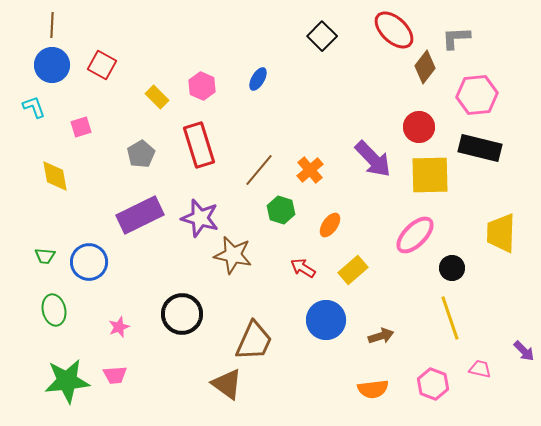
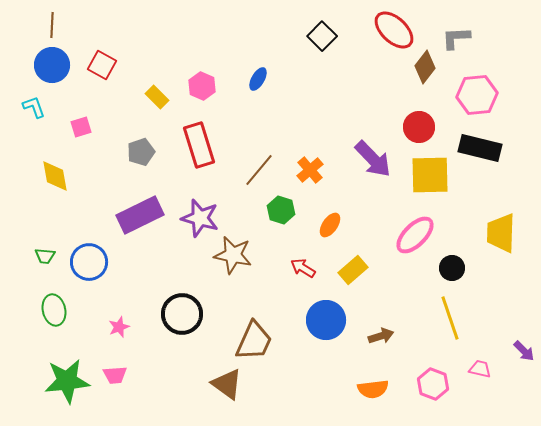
gray pentagon at (141, 154): moved 2 px up; rotated 12 degrees clockwise
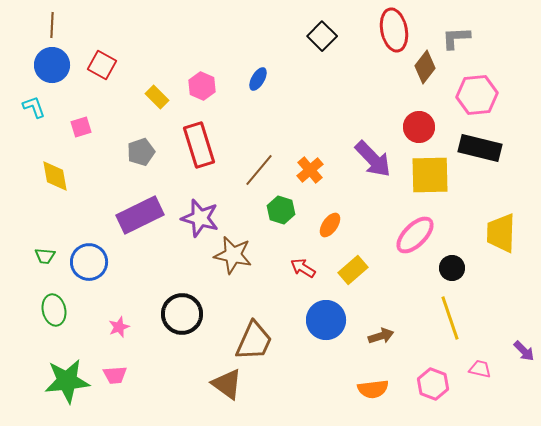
red ellipse at (394, 30): rotated 36 degrees clockwise
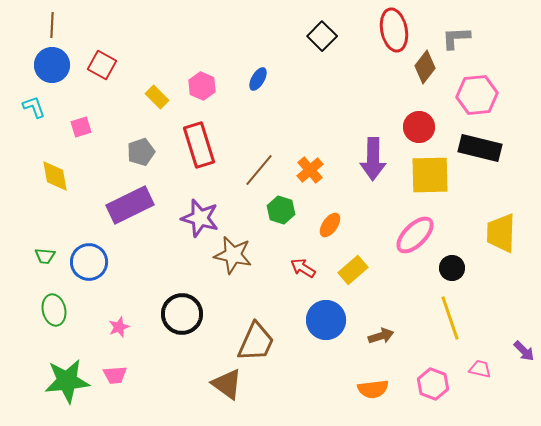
purple arrow at (373, 159): rotated 45 degrees clockwise
purple rectangle at (140, 215): moved 10 px left, 10 px up
brown trapezoid at (254, 341): moved 2 px right, 1 px down
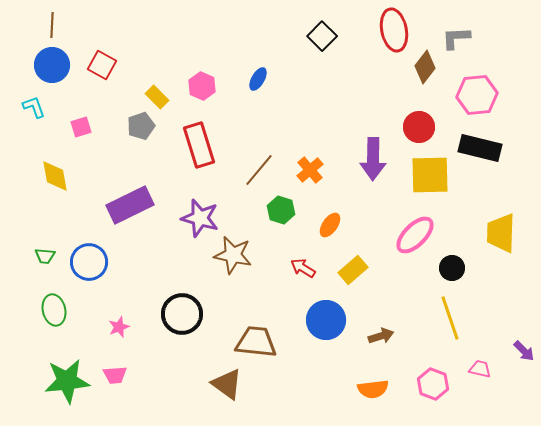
gray pentagon at (141, 152): moved 26 px up
brown trapezoid at (256, 342): rotated 108 degrees counterclockwise
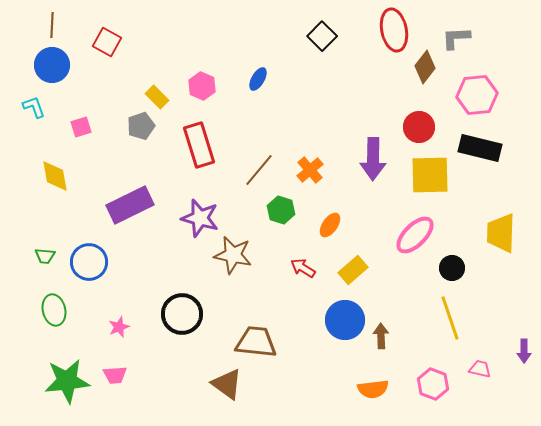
red square at (102, 65): moved 5 px right, 23 px up
blue circle at (326, 320): moved 19 px right
brown arrow at (381, 336): rotated 75 degrees counterclockwise
purple arrow at (524, 351): rotated 45 degrees clockwise
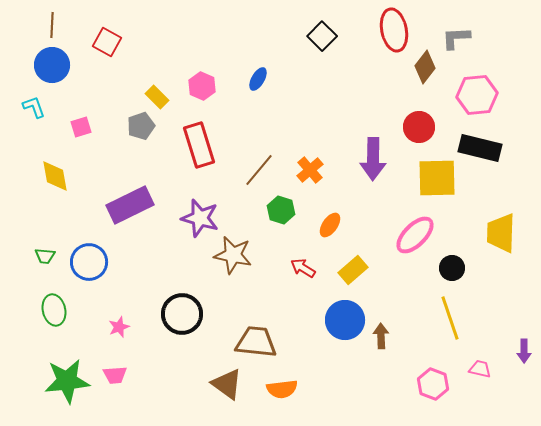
yellow square at (430, 175): moved 7 px right, 3 px down
orange semicircle at (373, 389): moved 91 px left
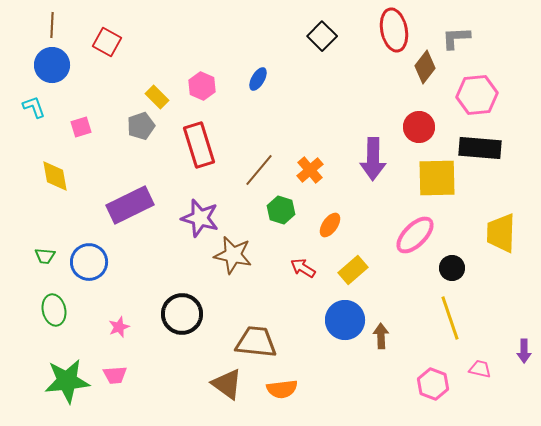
black rectangle at (480, 148): rotated 9 degrees counterclockwise
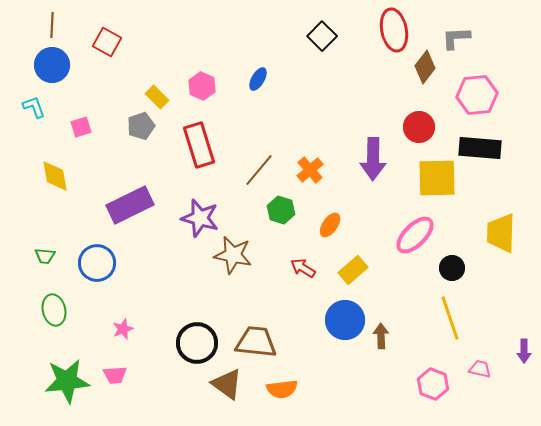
blue circle at (89, 262): moved 8 px right, 1 px down
black circle at (182, 314): moved 15 px right, 29 px down
pink star at (119, 327): moved 4 px right, 2 px down
